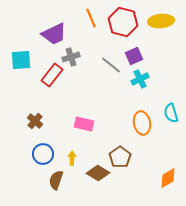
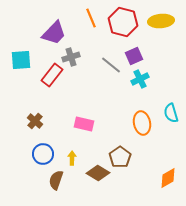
purple trapezoid: moved 1 px up; rotated 20 degrees counterclockwise
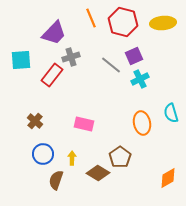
yellow ellipse: moved 2 px right, 2 px down
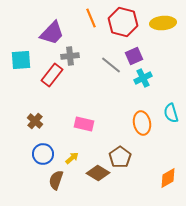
purple trapezoid: moved 2 px left
gray cross: moved 1 px left, 1 px up; rotated 12 degrees clockwise
cyan cross: moved 3 px right, 1 px up
yellow arrow: rotated 48 degrees clockwise
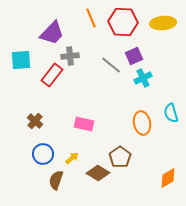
red hexagon: rotated 12 degrees counterclockwise
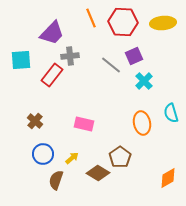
cyan cross: moved 1 px right, 3 px down; rotated 18 degrees counterclockwise
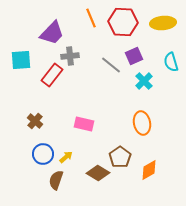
cyan semicircle: moved 51 px up
yellow arrow: moved 6 px left, 1 px up
orange diamond: moved 19 px left, 8 px up
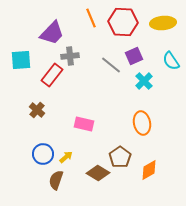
cyan semicircle: moved 1 px up; rotated 18 degrees counterclockwise
brown cross: moved 2 px right, 11 px up
